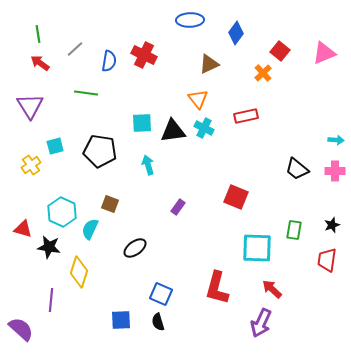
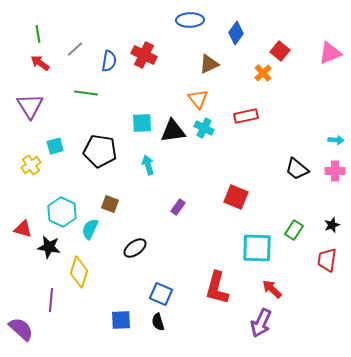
pink triangle at (324, 53): moved 6 px right
green rectangle at (294, 230): rotated 24 degrees clockwise
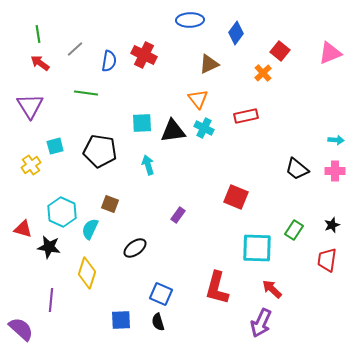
purple rectangle at (178, 207): moved 8 px down
yellow diamond at (79, 272): moved 8 px right, 1 px down
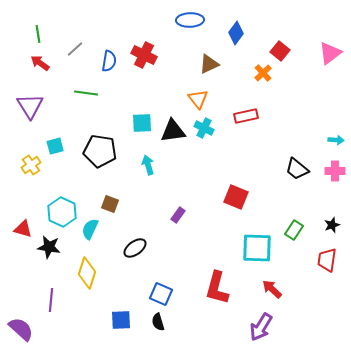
pink triangle at (330, 53): rotated 15 degrees counterclockwise
purple arrow at (261, 323): moved 4 px down; rotated 8 degrees clockwise
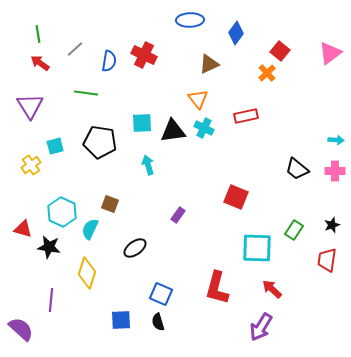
orange cross at (263, 73): moved 4 px right
black pentagon at (100, 151): moved 9 px up
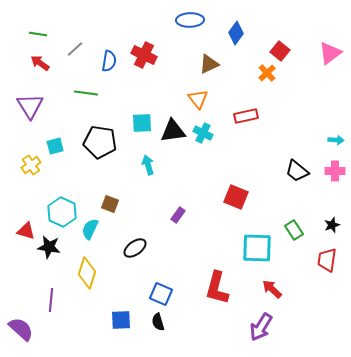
green line at (38, 34): rotated 72 degrees counterclockwise
cyan cross at (204, 128): moved 1 px left, 5 px down
black trapezoid at (297, 169): moved 2 px down
red triangle at (23, 229): moved 3 px right, 2 px down
green rectangle at (294, 230): rotated 66 degrees counterclockwise
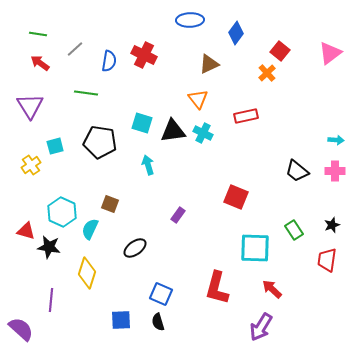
cyan square at (142, 123): rotated 20 degrees clockwise
cyan square at (257, 248): moved 2 px left
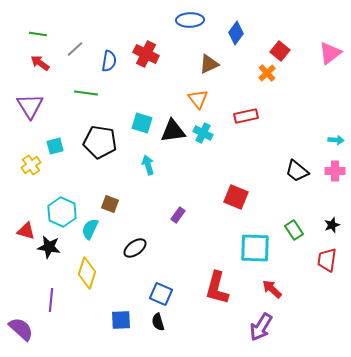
red cross at (144, 55): moved 2 px right, 1 px up
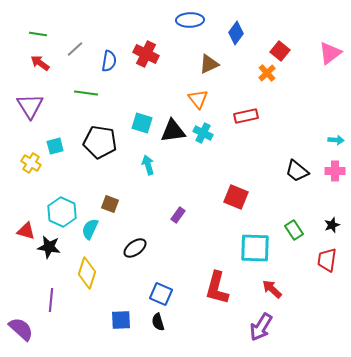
yellow cross at (31, 165): moved 2 px up; rotated 24 degrees counterclockwise
